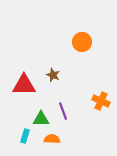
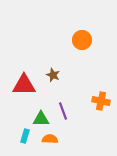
orange circle: moved 2 px up
orange cross: rotated 12 degrees counterclockwise
orange semicircle: moved 2 px left
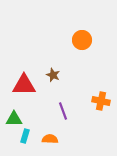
green triangle: moved 27 px left
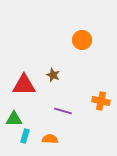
purple line: rotated 54 degrees counterclockwise
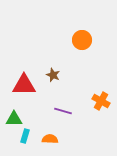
orange cross: rotated 18 degrees clockwise
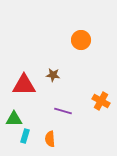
orange circle: moved 1 px left
brown star: rotated 16 degrees counterclockwise
orange semicircle: rotated 98 degrees counterclockwise
